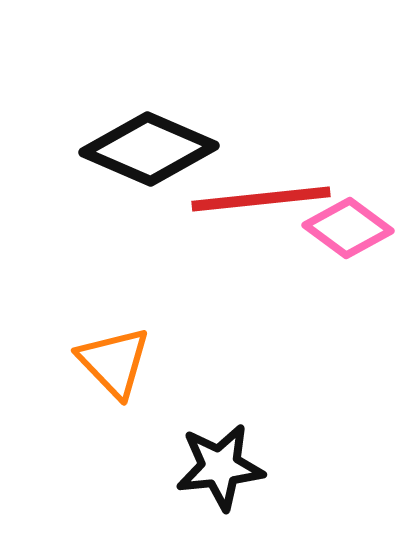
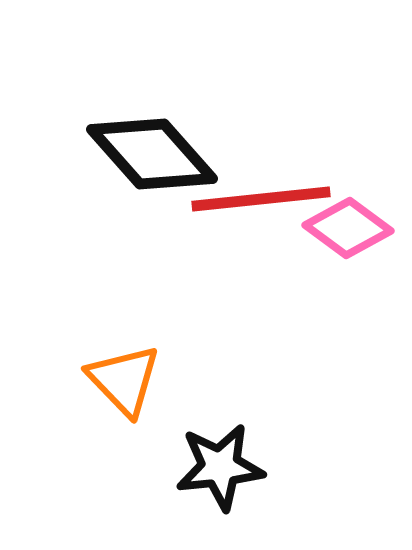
black diamond: moved 3 px right, 5 px down; rotated 25 degrees clockwise
orange triangle: moved 10 px right, 18 px down
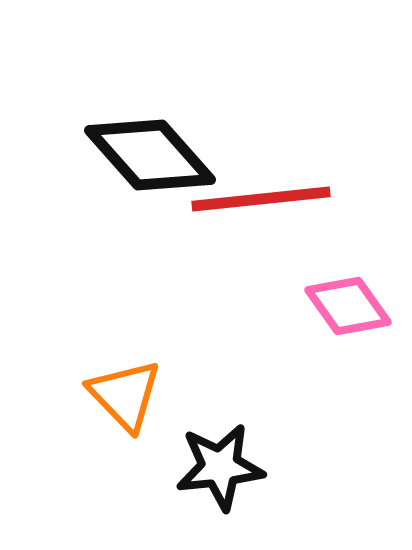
black diamond: moved 2 px left, 1 px down
pink diamond: moved 78 px down; rotated 18 degrees clockwise
orange triangle: moved 1 px right, 15 px down
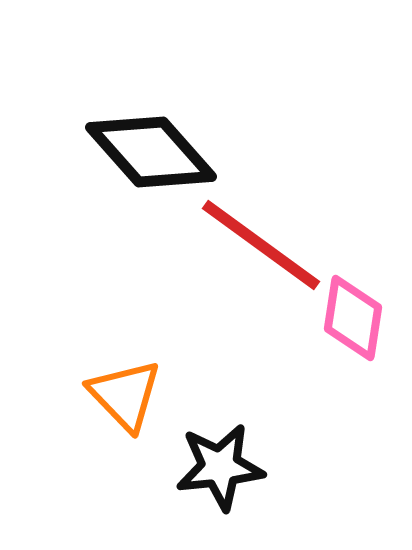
black diamond: moved 1 px right, 3 px up
red line: moved 46 px down; rotated 42 degrees clockwise
pink diamond: moved 5 px right, 12 px down; rotated 44 degrees clockwise
